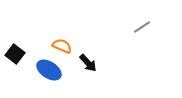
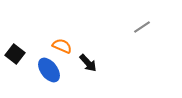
blue ellipse: rotated 20 degrees clockwise
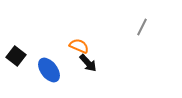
gray line: rotated 30 degrees counterclockwise
orange semicircle: moved 17 px right
black square: moved 1 px right, 2 px down
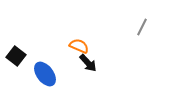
blue ellipse: moved 4 px left, 4 px down
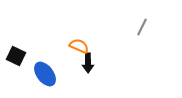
black square: rotated 12 degrees counterclockwise
black arrow: rotated 42 degrees clockwise
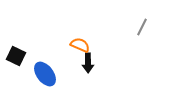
orange semicircle: moved 1 px right, 1 px up
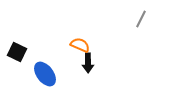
gray line: moved 1 px left, 8 px up
black square: moved 1 px right, 4 px up
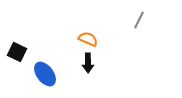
gray line: moved 2 px left, 1 px down
orange semicircle: moved 8 px right, 6 px up
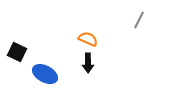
blue ellipse: rotated 25 degrees counterclockwise
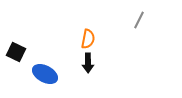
orange semicircle: rotated 78 degrees clockwise
black square: moved 1 px left
